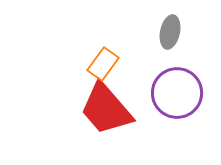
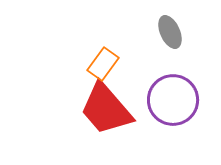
gray ellipse: rotated 36 degrees counterclockwise
purple circle: moved 4 px left, 7 px down
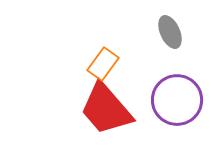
purple circle: moved 4 px right
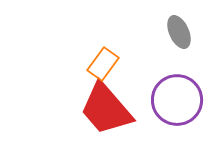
gray ellipse: moved 9 px right
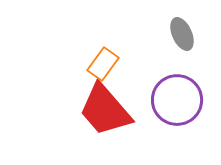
gray ellipse: moved 3 px right, 2 px down
red trapezoid: moved 1 px left, 1 px down
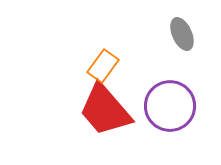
orange rectangle: moved 2 px down
purple circle: moved 7 px left, 6 px down
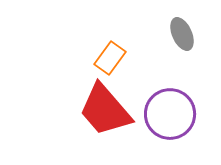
orange rectangle: moved 7 px right, 8 px up
purple circle: moved 8 px down
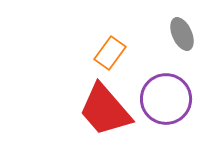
orange rectangle: moved 5 px up
purple circle: moved 4 px left, 15 px up
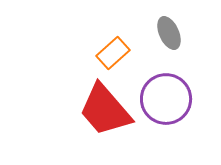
gray ellipse: moved 13 px left, 1 px up
orange rectangle: moved 3 px right; rotated 12 degrees clockwise
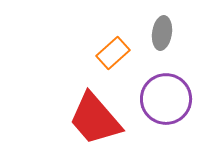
gray ellipse: moved 7 px left; rotated 32 degrees clockwise
red trapezoid: moved 10 px left, 9 px down
